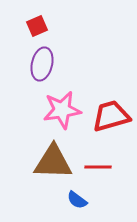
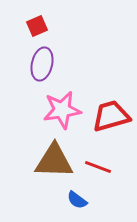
brown triangle: moved 1 px right, 1 px up
red line: rotated 20 degrees clockwise
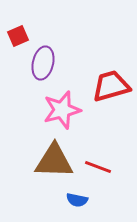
red square: moved 19 px left, 10 px down
purple ellipse: moved 1 px right, 1 px up
pink star: rotated 6 degrees counterclockwise
red trapezoid: moved 30 px up
blue semicircle: rotated 25 degrees counterclockwise
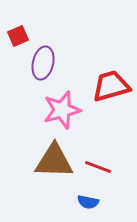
blue semicircle: moved 11 px right, 2 px down
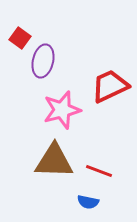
red square: moved 2 px right, 2 px down; rotated 30 degrees counterclockwise
purple ellipse: moved 2 px up
red trapezoid: moved 1 px left; rotated 9 degrees counterclockwise
red line: moved 1 px right, 4 px down
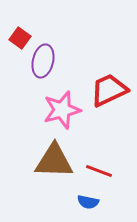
red trapezoid: moved 1 px left, 4 px down
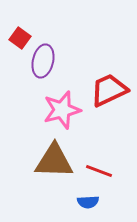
blue semicircle: rotated 15 degrees counterclockwise
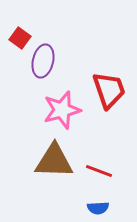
red trapezoid: rotated 96 degrees clockwise
blue semicircle: moved 10 px right, 6 px down
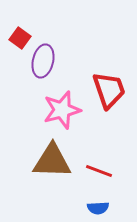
brown triangle: moved 2 px left
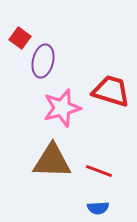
red trapezoid: moved 2 px right, 1 px down; rotated 54 degrees counterclockwise
pink star: moved 2 px up
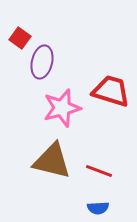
purple ellipse: moved 1 px left, 1 px down
brown triangle: rotated 12 degrees clockwise
